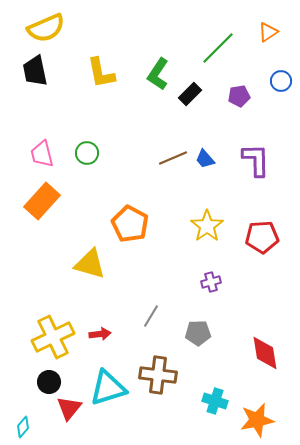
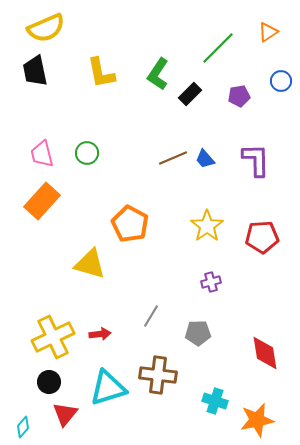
red triangle: moved 4 px left, 6 px down
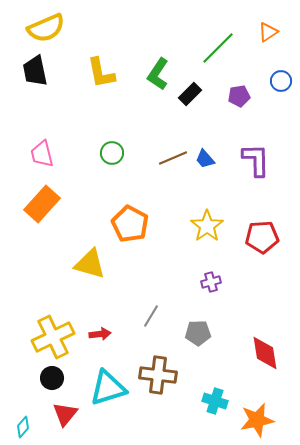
green circle: moved 25 px right
orange rectangle: moved 3 px down
black circle: moved 3 px right, 4 px up
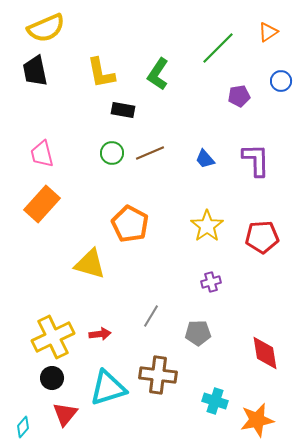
black rectangle: moved 67 px left, 16 px down; rotated 55 degrees clockwise
brown line: moved 23 px left, 5 px up
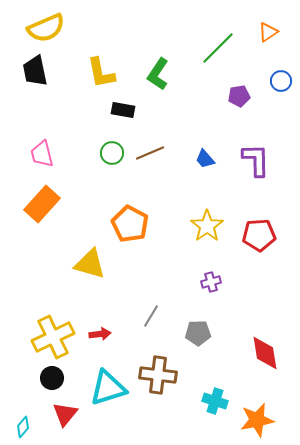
red pentagon: moved 3 px left, 2 px up
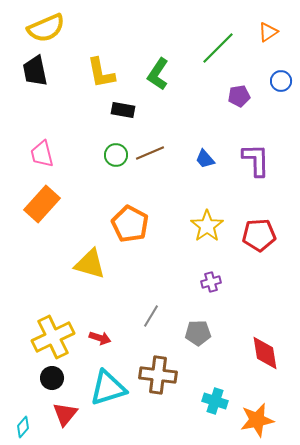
green circle: moved 4 px right, 2 px down
red arrow: moved 4 px down; rotated 25 degrees clockwise
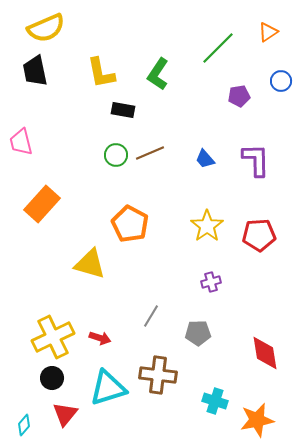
pink trapezoid: moved 21 px left, 12 px up
cyan diamond: moved 1 px right, 2 px up
